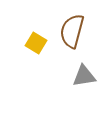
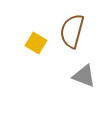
gray triangle: rotated 30 degrees clockwise
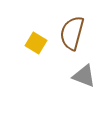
brown semicircle: moved 2 px down
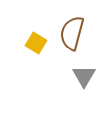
gray triangle: rotated 40 degrees clockwise
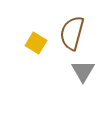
gray triangle: moved 1 px left, 5 px up
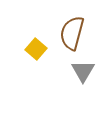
yellow square: moved 6 px down; rotated 10 degrees clockwise
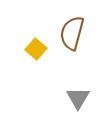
gray triangle: moved 5 px left, 27 px down
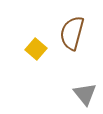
gray triangle: moved 7 px right, 4 px up; rotated 10 degrees counterclockwise
